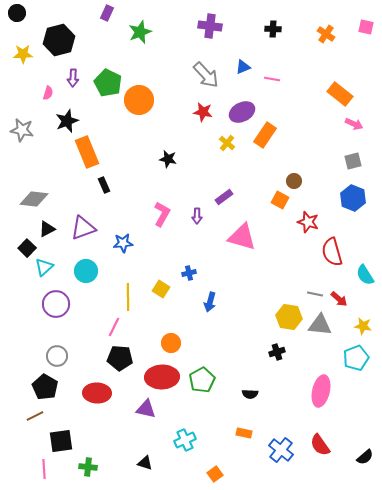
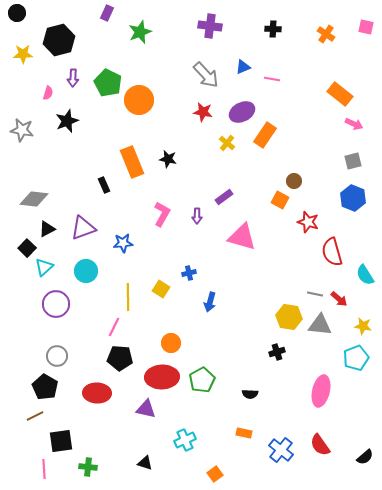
orange rectangle at (87, 152): moved 45 px right, 10 px down
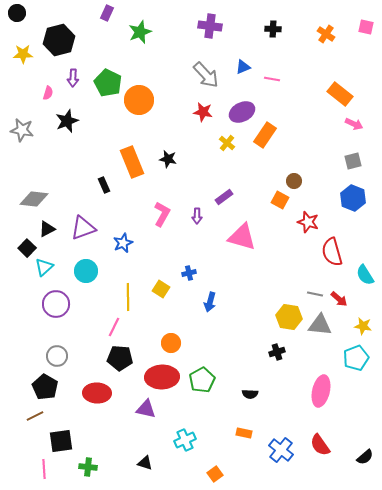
blue star at (123, 243): rotated 18 degrees counterclockwise
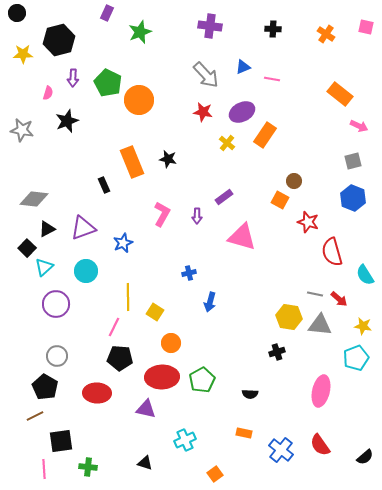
pink arrow at (354, 124): moved 5 px right, 2 px down
yellow square at (161, 289): moved 6 px left, 23 px down
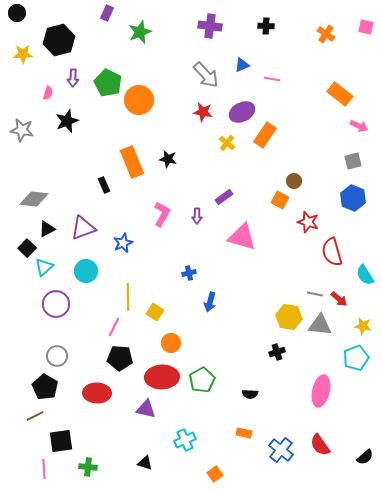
black cross at (273, 29): moved 7 px left, 3 px up
blue triangle at (243, 67): moved 1 px left, 2 px up
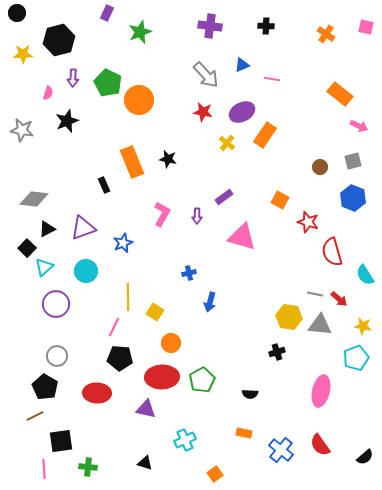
brown circle at (294, 181): moved 26 px right, 14 px up
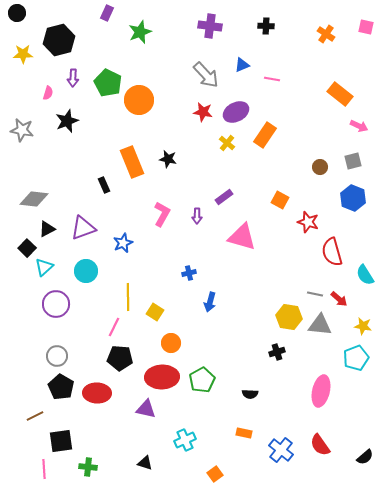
purple ellipse at (242, 112): moved 6 px left
black pentagon at (45, 387): moved 16 px right
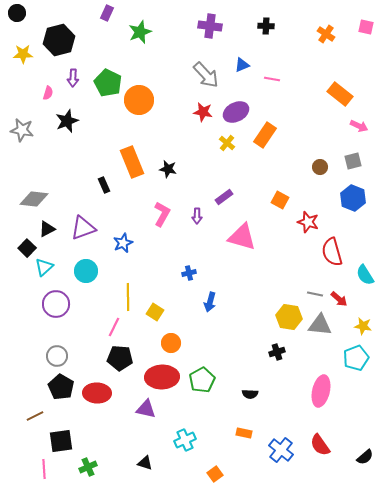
black star at (168, 159): moved 10 px down
green cross at (88, 467): rotated 30 degrees counterclockwise
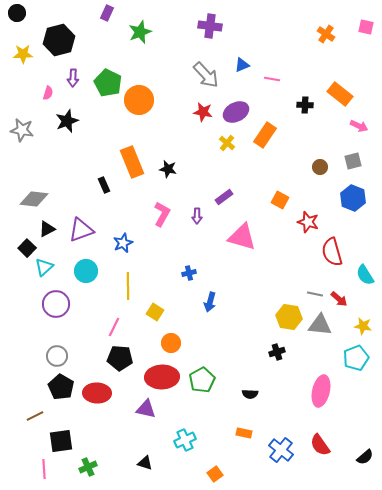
black cross at (266, 26): moved 39 px right, 79 px down
purple triangle at (83, 228): moved 2 px left, 2 px down
yellow line at (128, 297): moved 11 px up
